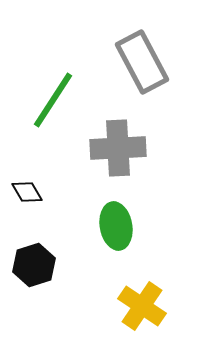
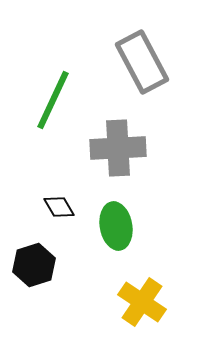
green line: rotated 8 degrees counterclockwise
black diamond: moved 32 px right, 15 px down
yellow cross: moved 4 px up
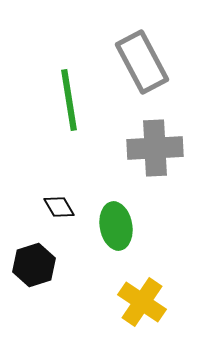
green line: moved 16 px right; rotated 34 degrees counterclockwise
gray cross: moved 37 px right
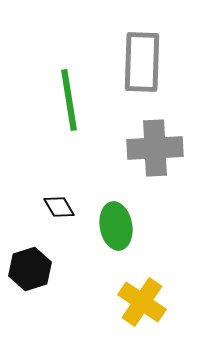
gray rectangle: rotated 30 degrees clockwise
black hexagon: moved 4 px left, 4 px down
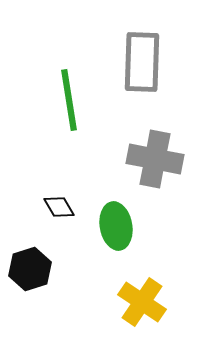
gray cross: moved 11 px down; rotated 14 degrees clockwise
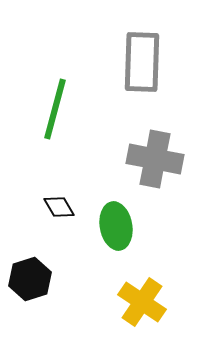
green line: moved 14 px left, 9 px down; rotated 24 degrees clockwise
black hexagon: moved 10 px down
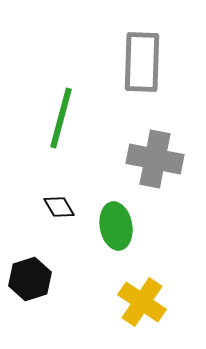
green line: moved 6 px right, 9 px down
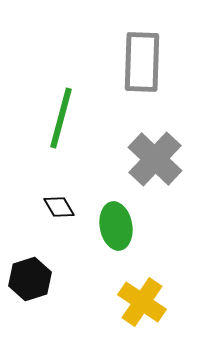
gray cross: rotated 32 degrees clockwise
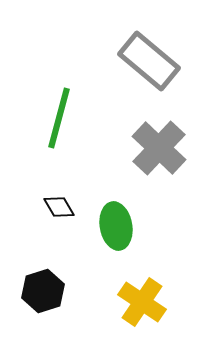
gray rectangle: moved 7 px right, 1 px up; rotated 52 degrees counterclockwise
green line: moved 2 px left
gray cross: moved 4 px right, 11 px up
black hexagon: moved 13 px right, 12 px down
